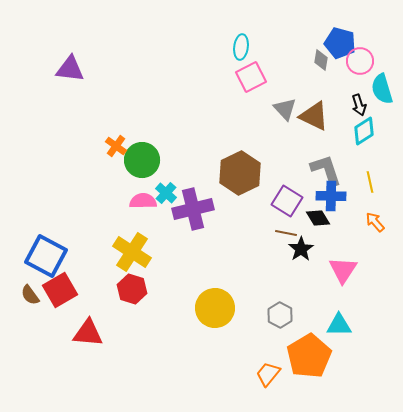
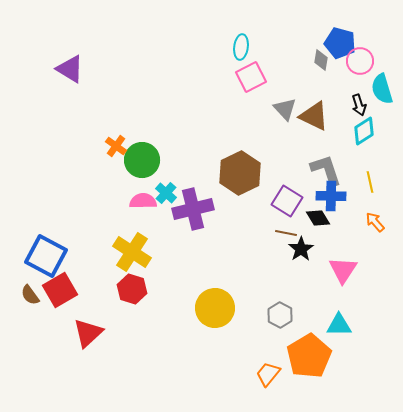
purple triangle: rotated 24 degrees clockwise
red triangle: rotated 48 degrees counterclockwise
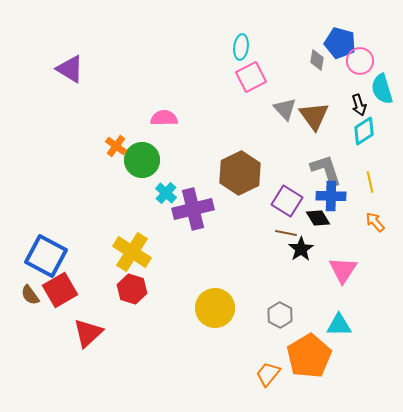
gray diamond: moved 4 px left
brown triangle: rotated 28 degrees clockwise
pink semicircle: moved 21 px right, 83 px up
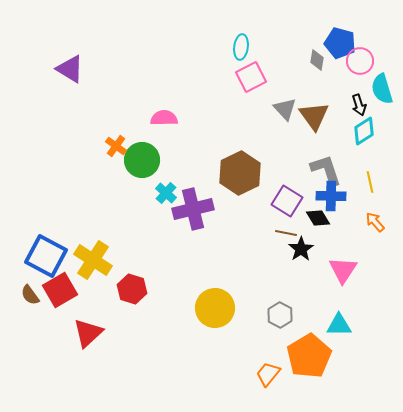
yellow cross: moved 39 px left, 8 px down
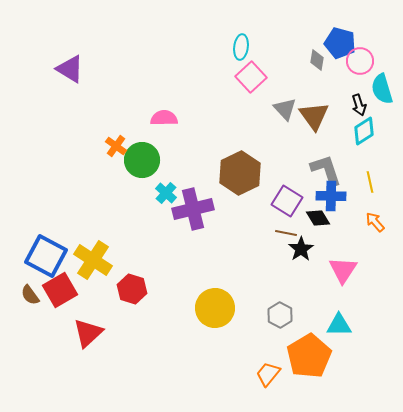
pink square: rotated 16 degrees counterclockwise
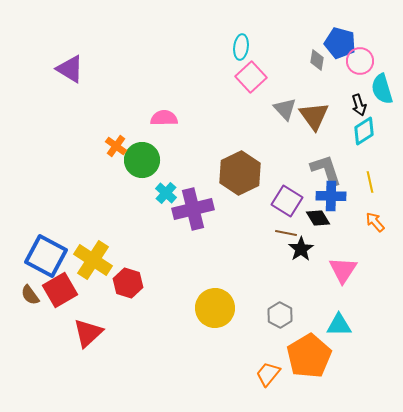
red hexagon: moved 4 px left, 6 px up
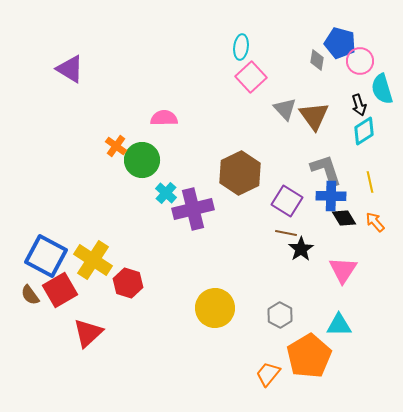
black diamond: moved 26 px right
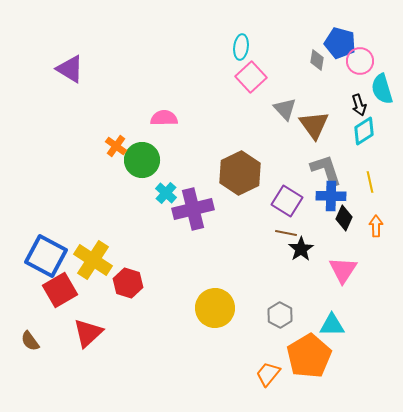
brown triangle: moved 9 px down
black diamond: rotated 55 degrees clockwise
orange arrow: moved 1 px right, 4 px down; rotated 40 degrees clockwise
brown semicircle: moved 46 px down
cyan triangle: moved 7 px left
